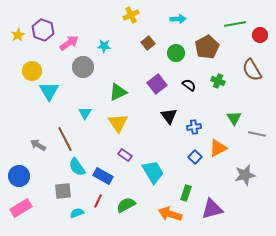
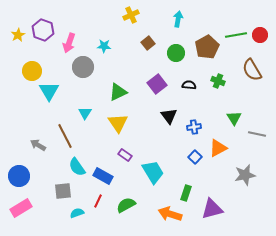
cyan arrow at (178, 19): rotated 77 degrees counterclockwise
green line at (235, 24): moved 1 px right, 11 px down
pink arrow at (69, 43): rotated 144 degrees clockwise
black semicircle at (189, 85): rotated 32 degrees counterclockwise
brown line at (65, 139): moved 3 px up
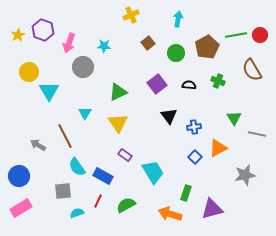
yellow circle at (32, 71): moved 3 px left, 1 px down
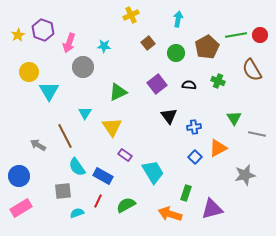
yellow triangle at (118, 123): moved 6 px left, 4 px down
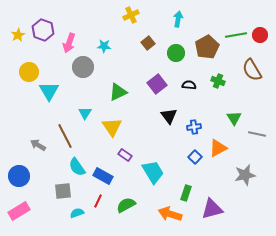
pink rectangle at (21, 208): moved 2 px left, 3 px down
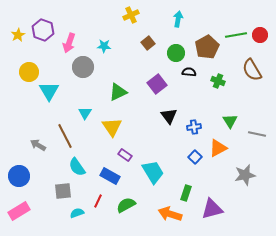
black semicircle at (189, 85): moved 13 px up
green triangle at (234, 118): moved 4 px left, 3 px down
blue rectangle at (103, 176): moved 7 px right
